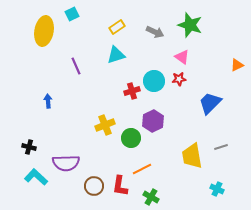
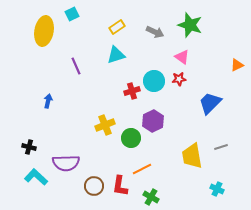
blue arrow: rotated 16 degrees clockwise
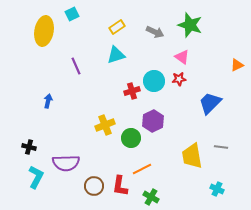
gray line: rotated 24 degrees clockwise
cyan L-shape: rotated 75 degrees clockwise
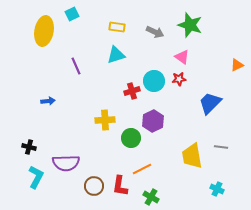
yellow rectangle: rotated 42 degrees clockwise
blue arrow: rotated 72 degrees clockwise
yellow cross: moved 5 px up; rotated 18 degrees clockwise
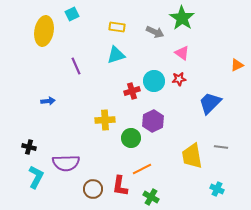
green star: moved 8 px left, 7 px up; rotated 15 degrees clockwise
pink triangle: moved 4 px up
brown circle: moved 1 px left, 3 px down
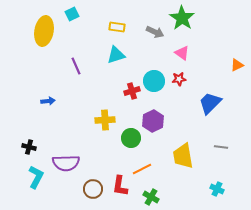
yellow trapezoid: moved 9 px left
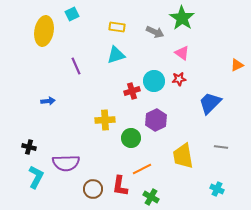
purple hexagon: moved 3 px right, 1 px up
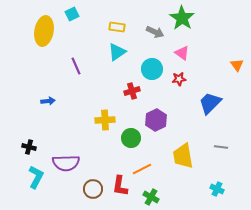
cyan triangle: moved 1 px right, 3 px up; rotated 18 degrees counterclockwise
orange triangle: rotated 40 degrees counterclockwise
cyan circle: moved 2 px left, 12 px up
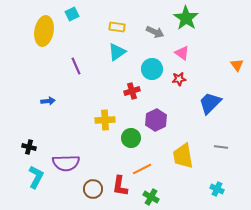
green star: moved 4 px right
